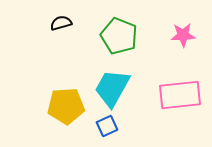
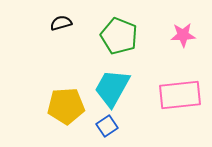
blue square: rotated 10 degrees counterclockwise
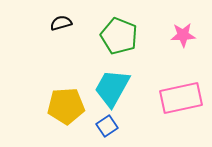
pink rectangle: moved 1 px right, 3 px down; rotated 6 degrees counterclockwise
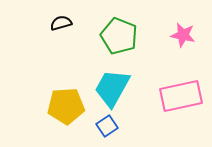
pink star: rotated 15 degrees clockwise
pink rectangle: moved 2 px up
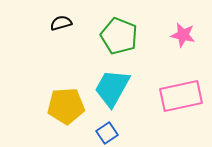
blue square: moved 7 px down
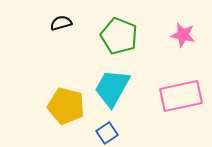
yellow pentagon: rotated 18 degrees clockwise
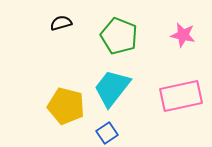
cyan trapezoid: rotated 9 degrees clockwise
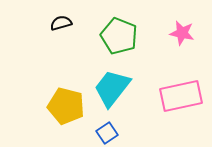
pink star: moved 1 px left, 2 px up
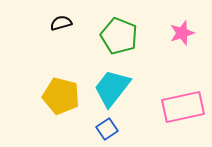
pink star: rotated 30 degrees counterclockwise
pink rectangle: moved 2 px right, 11 px down
yellow pentagon: moved 5 px left, 10 px up
blue square: moved 4 px up
